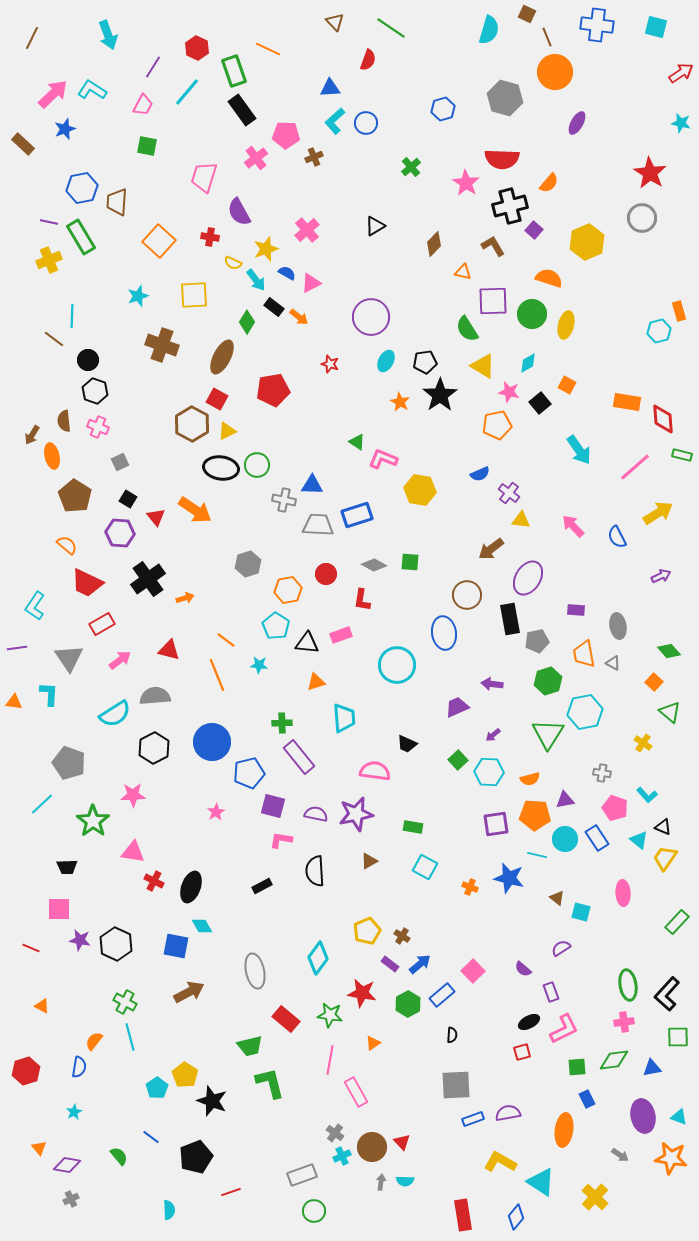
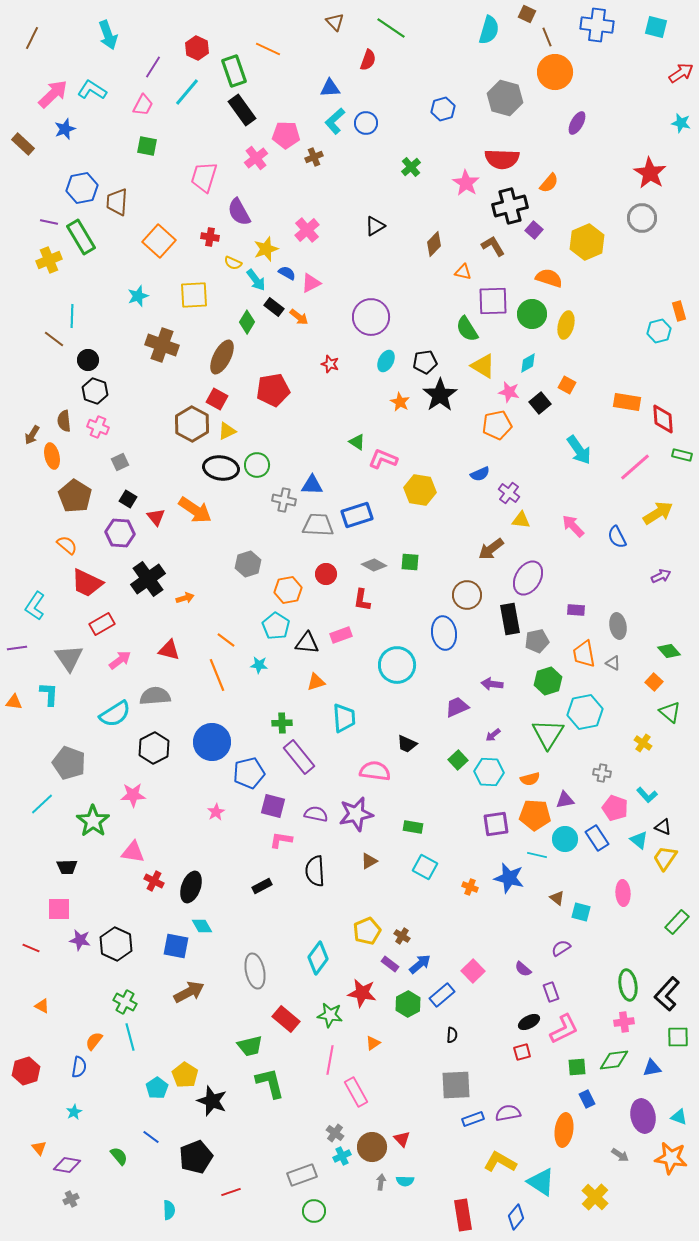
red triangle at (402, 1142): moved 3 px up
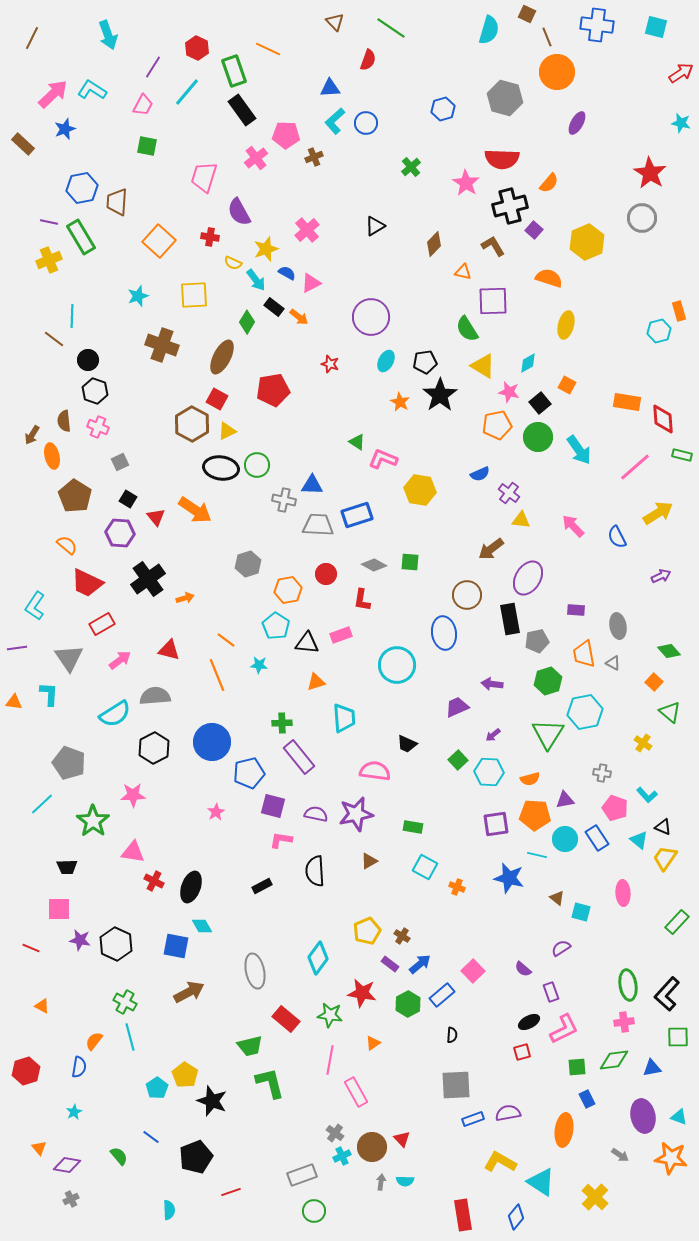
orange circle at (555, 72): moved 2 px right
green circle at (532, 314): moved 6 px right, 123 px down
orange cross at (470, 887): moved 13 px left
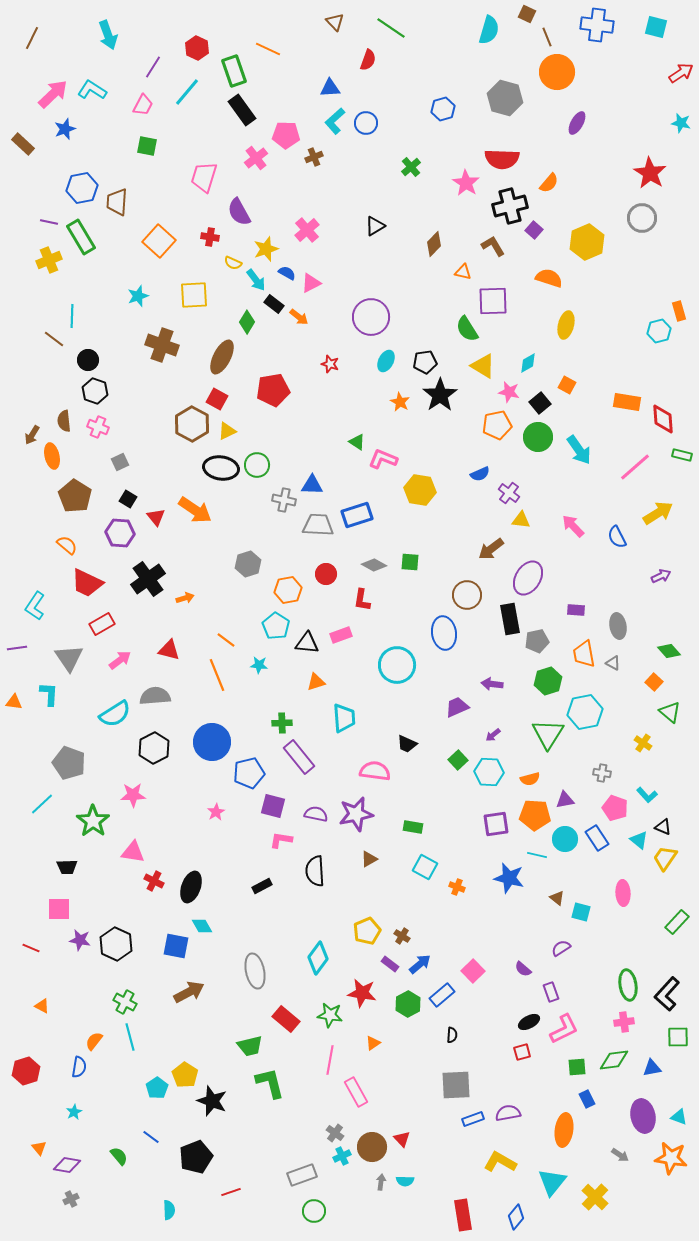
black rectangle at (274, 307): moved 3 px up
brown triangle at (369, 861): moved 2 px up
cyan triangle at (541, 1182): moved 11 px right; rotated 36 degrees clockwise
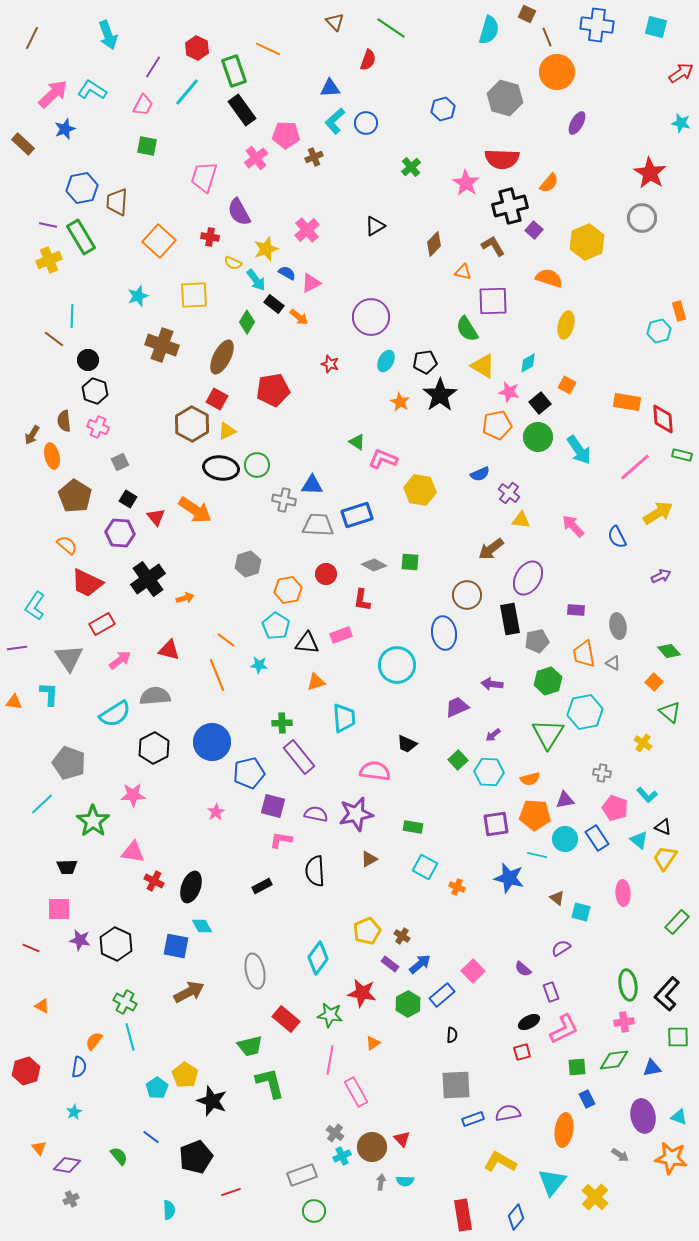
purple line at (49, 222): moved 1 px left, 3 px down
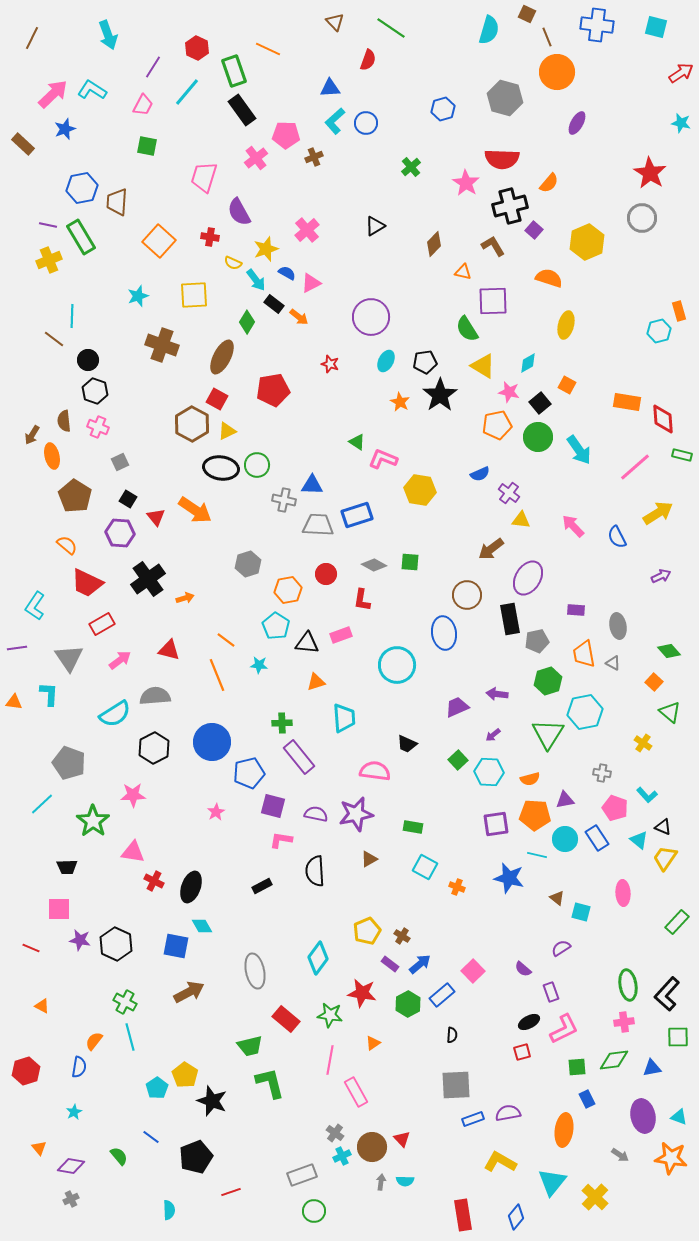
purple arrow at (492, 684): moved 5 px right, 10 px down
purple diamond at (67, 1165): moved 4 px right, 1 px down
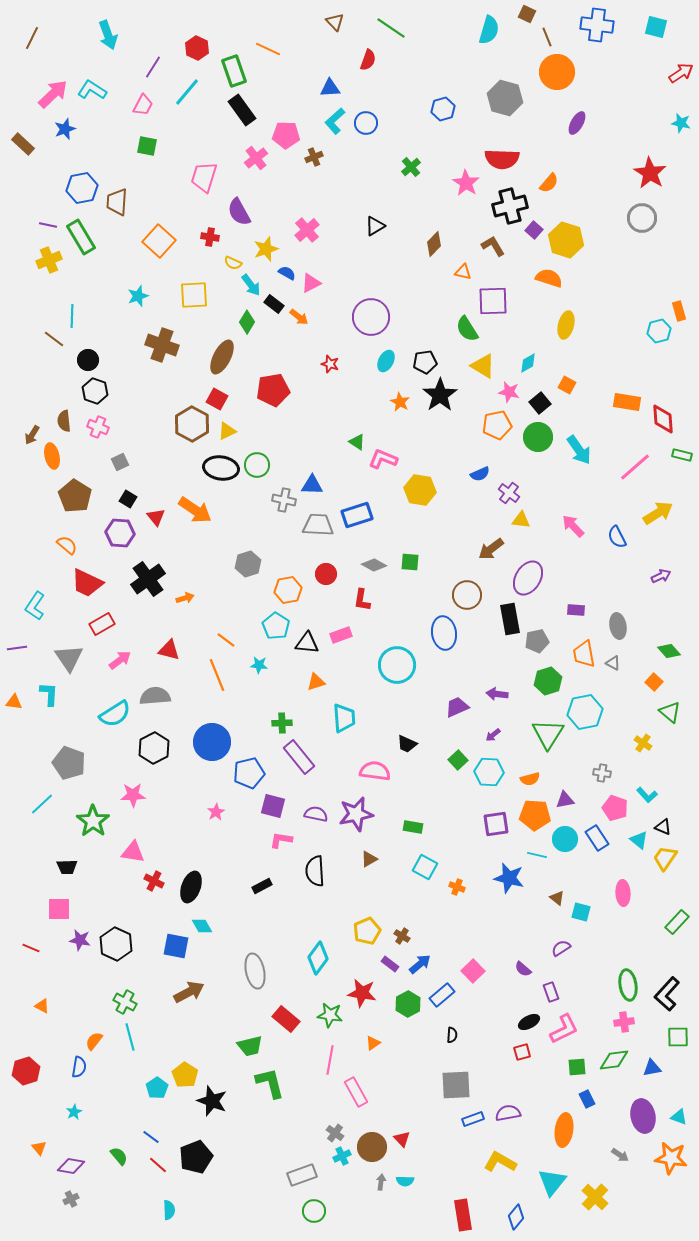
yellow hexagon at (587, 242): moved 21 px left, 2 px up; rotated 20 degrees counterclockwise
cyan arrow at (256, 280): moved 5 px left, 5 px down
red line at (231, 1192): moved 73 px left, 27 px up; rotated 60 degrees clockwise
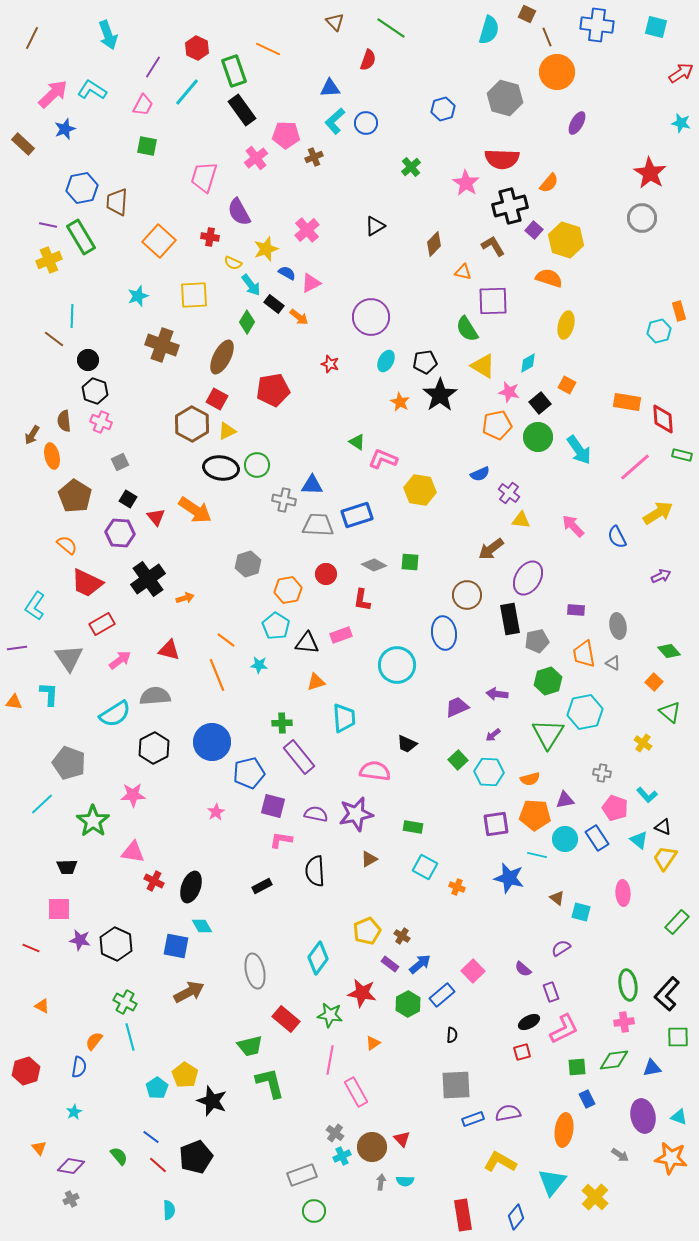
pink cross at (98, 427): moved 3 px right, 5 px up
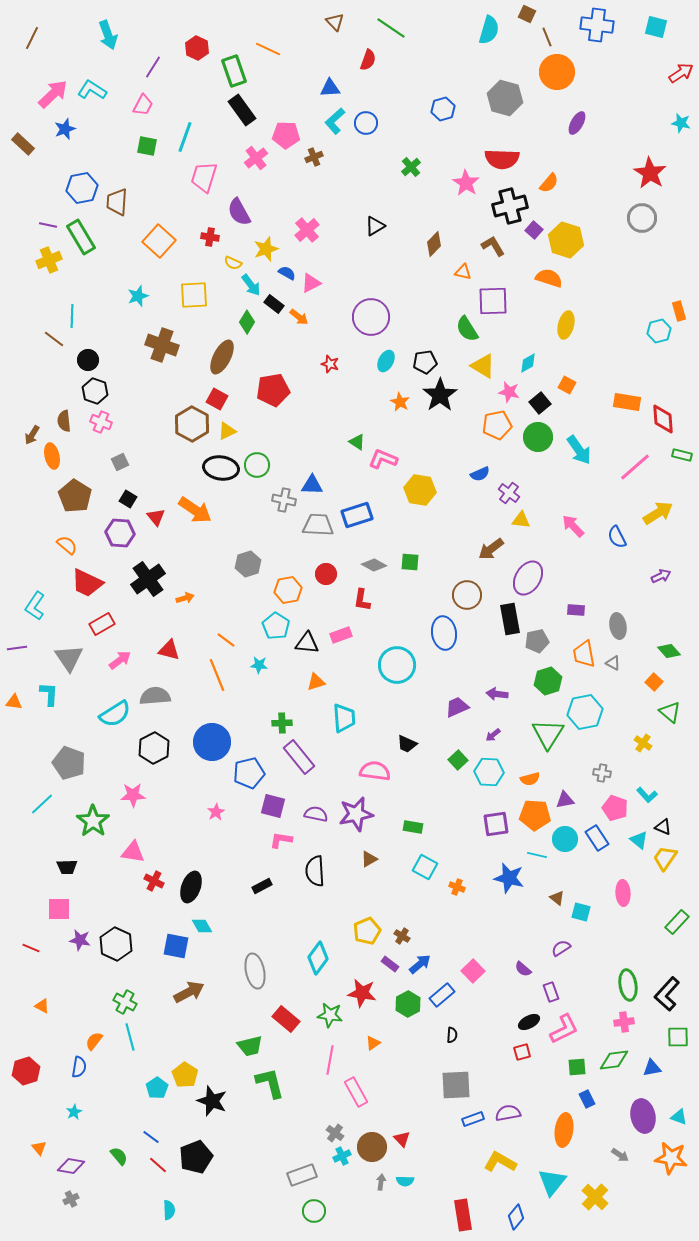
cyan line at (187, 92): moved 2 px left, 45 px down; rotated 20 degrees counterclockwise
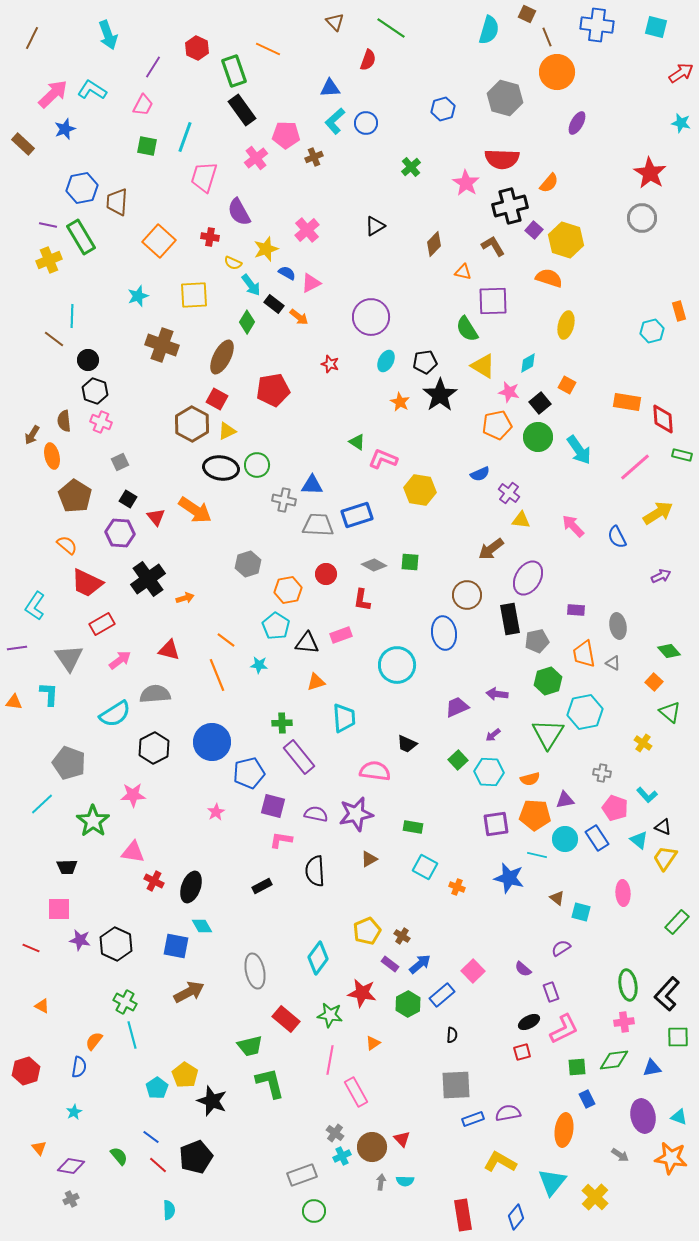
cyan hexagon at (659, 331): moved 7 px left
gray semicircle at (155, 696): moved 2 px up
cyan line at (130, 1037): moved 2 px right, 2 px up
